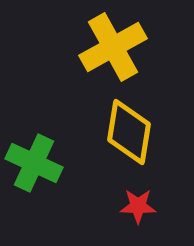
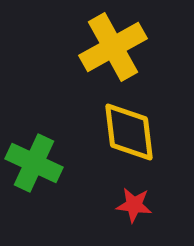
yellow diamond: rotated 16 degrees counterclockwise
red star: moved 4 px left, 1 px up; rotated 6 degrees clockwise
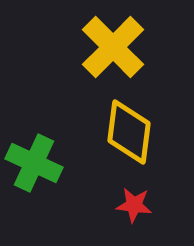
yellow cross: rotated 16 degrees counterclockwise
yellow diamond: rotated 14 degrees clockwise
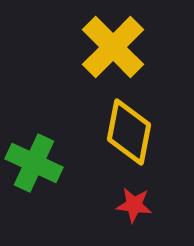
yellow diamond: rotated 4 degrees clockwise
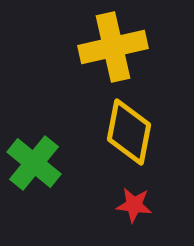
yellow cross: rotated 32 degrees clockwise
green cross: rotated 14 degrees clockwise
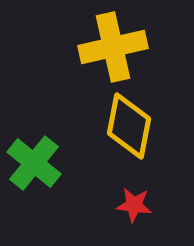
yellow diamond: moved 6 px up
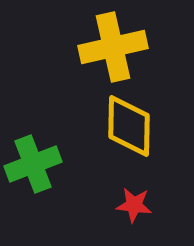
yellow diamond: rotated 10 degrees counterclockwise
green cross: moved 1 px left, 1 px down; rotated 30 degrees clockwise
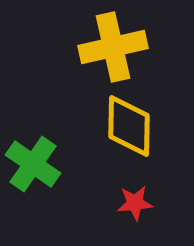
green cross: rotated 34 degrees counterclockwise
red star: moved 1 px right, 2 px up; rotated 12 degrees counterclockwise
